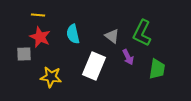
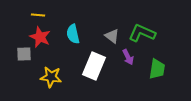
green L-shape: rotated 88 degrees clockwise
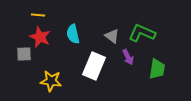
yellow star: moved 4 px down
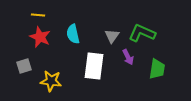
gray triangle: rotated 28 degrees clockwise
gray square: moved 12 px down; rotated 14 degrees counterclockwise
white rectangle: rotated 16 degrees counterclockwise
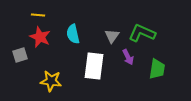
gray square: moved 4 px left, 11 px up
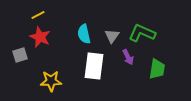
yellow line: rotated 32 degrees counterclockwise
cyan semicircle: moved 11 px right
yellow star: rotated 10 degrees counterclockwise
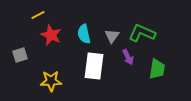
red star: moved 11 px right, 2 px up
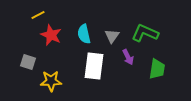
green L-shape: moved 3 px right
gray square: moved 8 px right, 7 px down; rotated 35 degrees clockwise
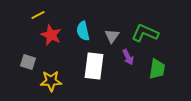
cyan semicircle: moved 1 px left, 3 px up
